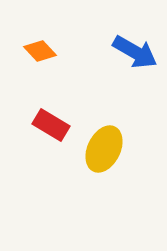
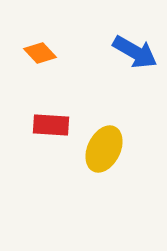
orange diamond: moved 2 px down
red rectangle: rotated 27 degrees counterclockwise
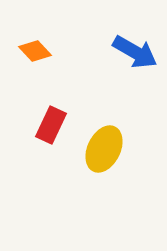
orange diamond: moved 5 px left, 2 px up
red rectangle: rotated 69 degrees counterclockwise
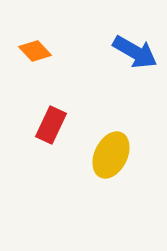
yellow ellipse: moved 7 px right, 6 px down
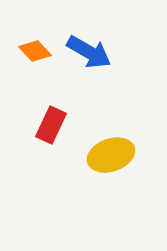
blue arrow: moved 46 px left
yellow ellipse: rotated 45 degrees clockwise
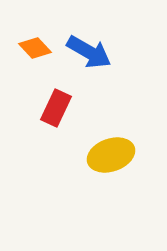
orange diamond: moved 3 px up
red rectangle: moved 5 px right, 17 px up
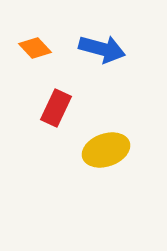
blue arrow: moved 13 px right, 3 px up; rotated 15 degrees counterclockwise
yellow ellipse: moved 5 px left, 5 px up
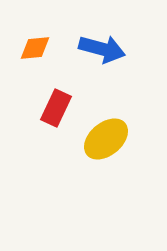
orange diamond: rotated 52 degrees counterclockwise
yellow ellipse: moved 11 px up; rotated 21 degrees counterclockwise
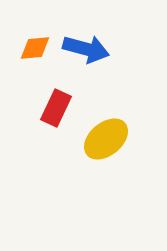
blue arrow: moved 16 px left
